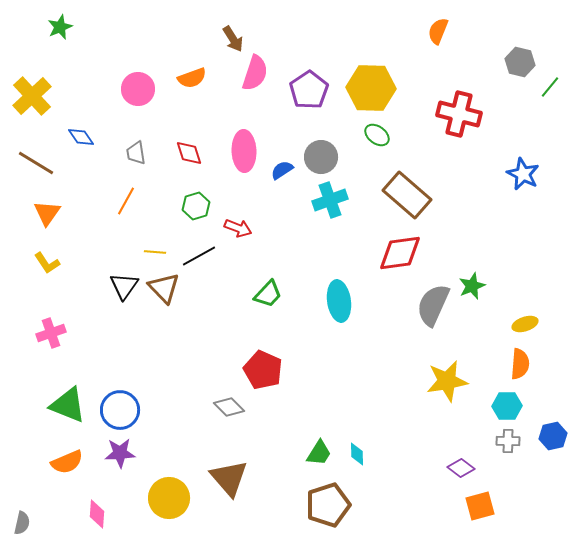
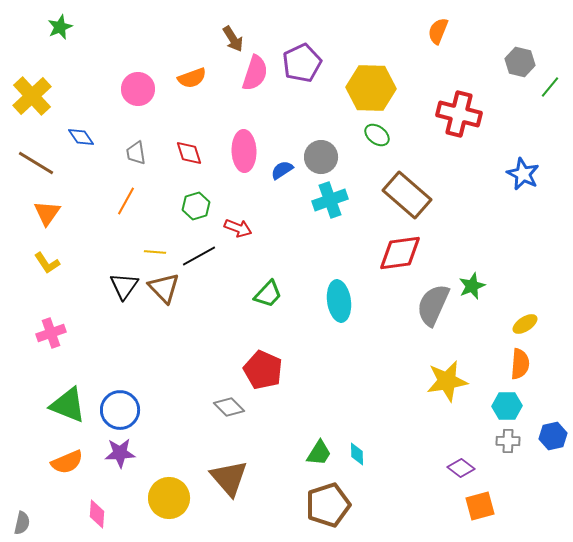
purple pentagon at (309, 90): moved 7 px left, 27 px up; rotated 9 degrees clockwise
yellow ellipse at (525, 324): rotated 15 degrees counterclockwise
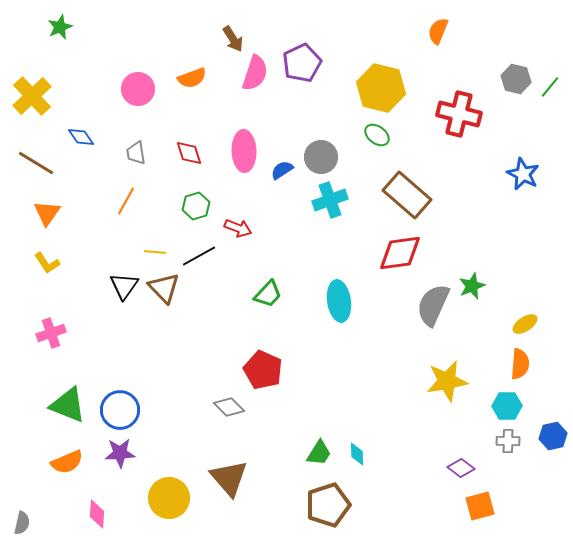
gray hexagon at (520, 62): moved 4 px left, 17 px down
yellow hexagon at (371, 88): moved 10 px right; rotated 12 degrees clockwise
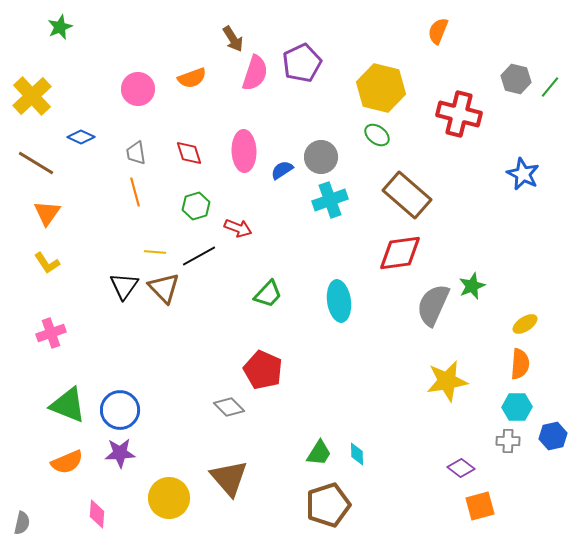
blue diamond at (81, 137): rotated 32 degrees counterclockwise
orange line at (126, 201): moved 9 px right, 9 px up; rotated 44 degrees counterclockwise
cyan hexagon at (507, 406): moved 10 px right, 1 px down
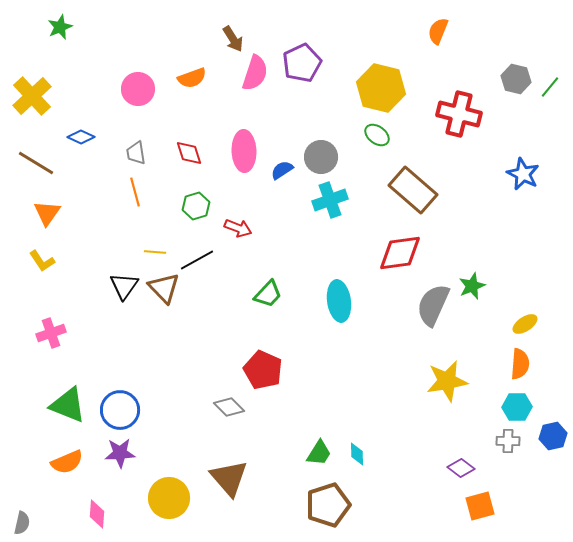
brown rectangle at (407, 195): moved 6 px right, 5 px up
black line at (199, 256): moved 2 px left, 4 px down
yellow L-shape at (47, 263): moved 5 px left, 2 px up
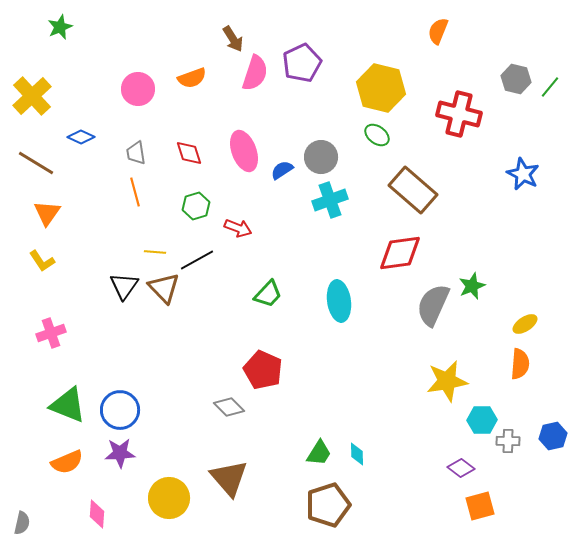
pink ellipse at (244, 151): rotated 18 degrees counterclockwise
cyan hexagon at (517, 407): moved 35 px left, 13 px down
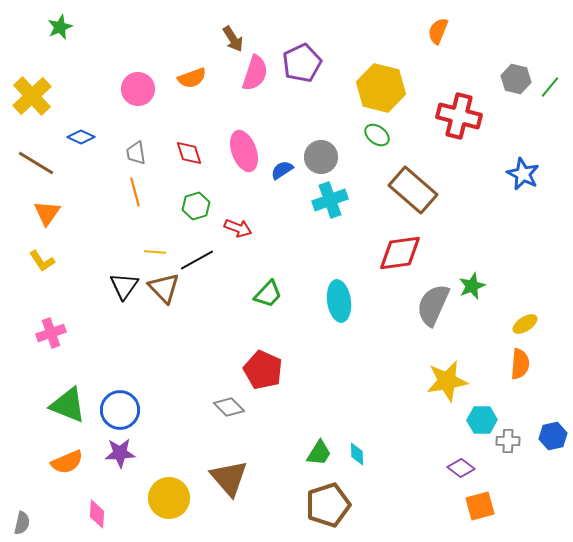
red cross at (459, 114): moved 2 px down
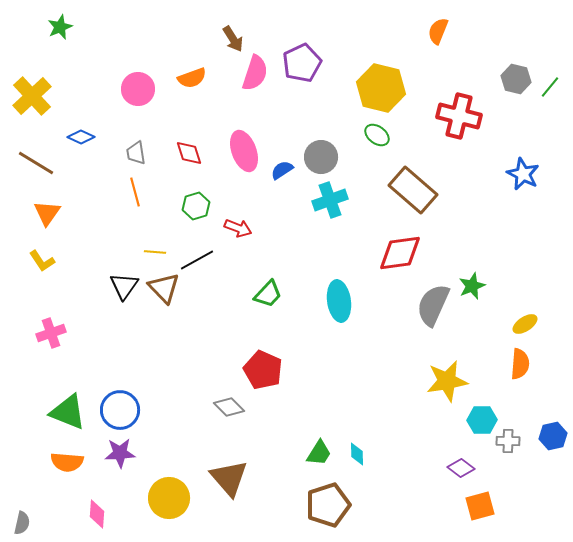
green triangle at (68, 405): moved 7 px down
orange semicircle at (67, 462): rotated 28 degrees clockwise
